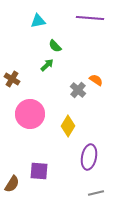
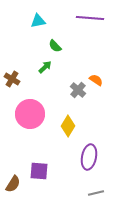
green arrow: moved 2 px left, 2 px down
brown semicircle: moved 1 px right
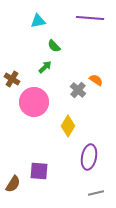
green semicircle: moved 1 px left
pink circle: moved 4 px right, 12 px up
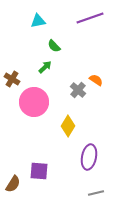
purple line: rotated 24 degrees counterclockwise
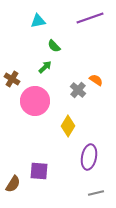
pink circle: moved 1 px right, 1 px up
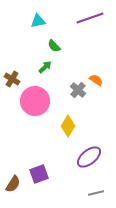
purple ellipse: rotated 40 degrees clockwise
purple square: moved 3 px down; rotated 24 degrees counterclockwise
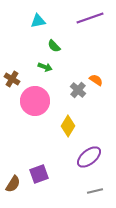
green arrow: rotated 64 degrees clockwise
gray line: moved 1 px left, 2 px up
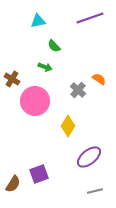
orange semicircle: moved 3 px right, 1 px up
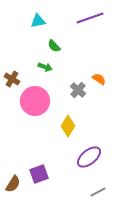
gray line: moved 3 px right, 1 px down; rotated 14 degrees counterclockwise
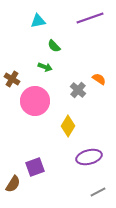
purple ellipse: rotated 25 degrees clockwise
purple square: moved 4 px left, 7 px up
